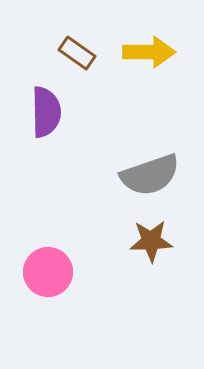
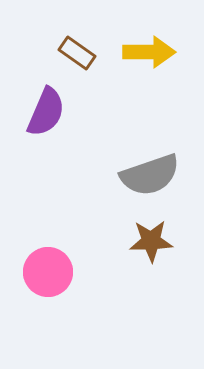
purple semicircle: rotated 24 degrees clockwise
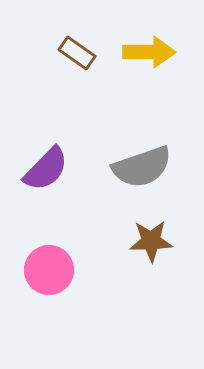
purple semicircle: moved 57 px down; rotated 21 degrees clockwise
gray semicircle: moved 8 px left, 8 px up
pink circle: moved 1 px right, 2 px up
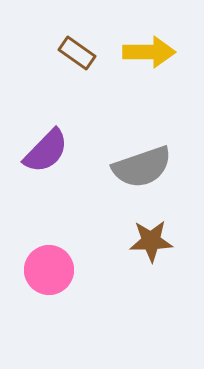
purple semicircle: moved 18 px up
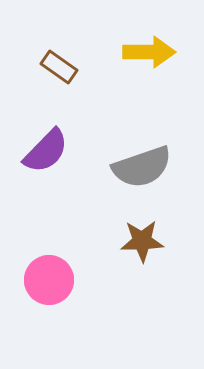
brown rectangle: moved 18 px left, 14 px down
brown star: moved 9 px left
pink circle: moved 10 px down
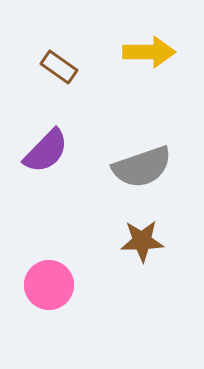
pink circle: moved 5 px down
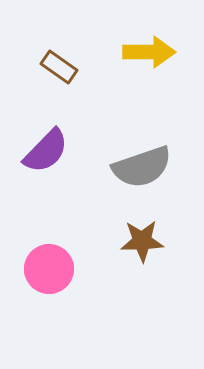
pink circle: moved 16 px up
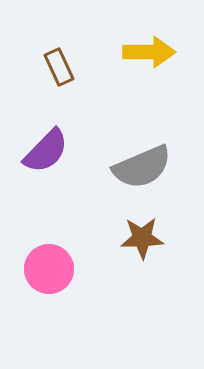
brown rectangle: rotated 30 degrees clockwise
gray semicircle: rotated 4 degrees counterclockwise
brown star: moved 3 px up
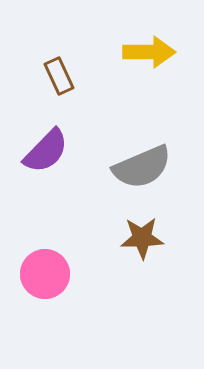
brown rectangle: moved 9 px down
pink circle: moved 4 px left, 5 px down
